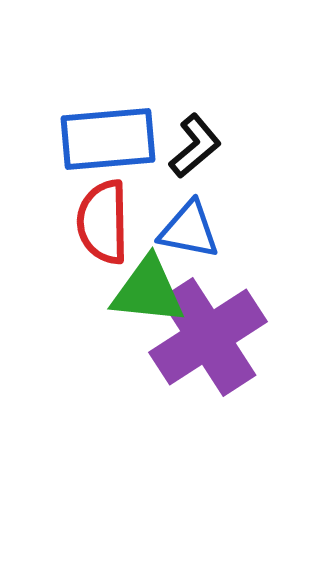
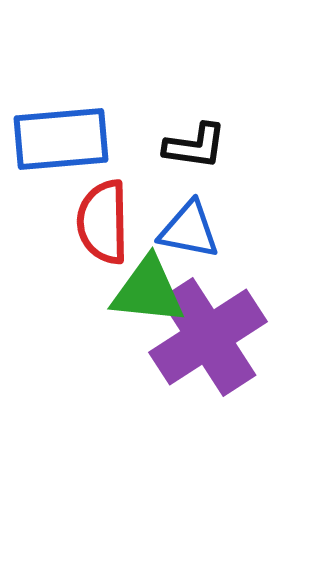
blue rectangle: moved 47 px left
black L-shape: rotated 48 degrees clockwise
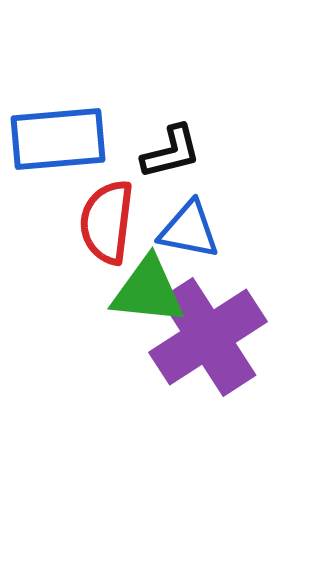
blue rectangle: moved 3 px left
black L-shape: moved 24 px left, 6 px down; rotated 22 degrees counterclockwise
red semicircle: moved 4 px right; rotated 8 degrees clockwise
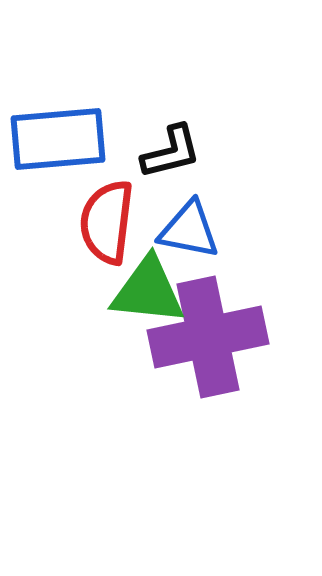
purple cross: rotated 21 degrees clockwise
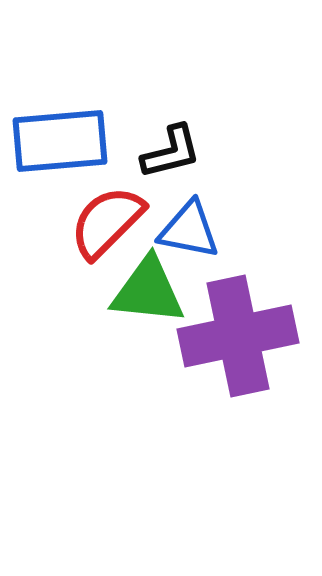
blue rectangle: moved 2 px right, 2 px down
red semicircle: rotated 38 degrees clockwise
purple cross: moved 30 px right, 1 px up
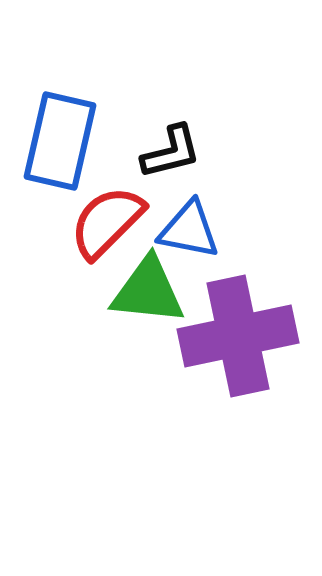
blue rectangle: rotated 72 degrees counterclockwise
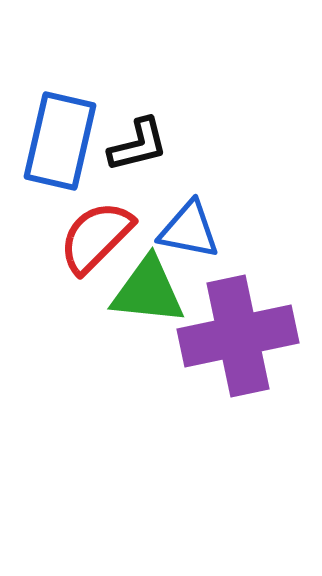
black L-shape: moved 33 px left, 7 px up
red semicircle: moved 11 px left, 15 px down
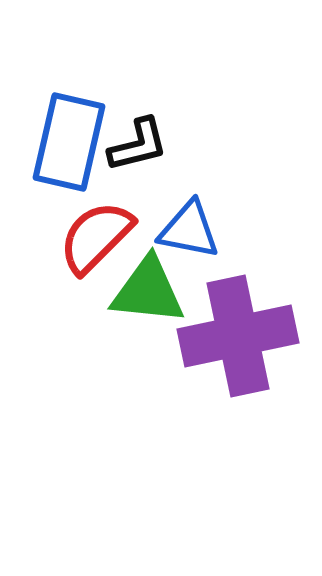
blue rectangle: moved 9 px right, 1 px down
